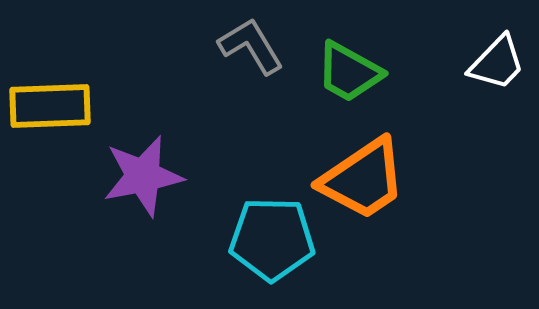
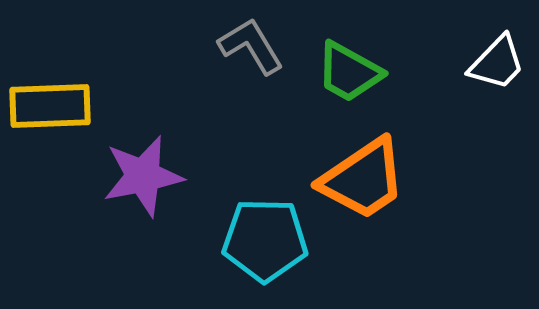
cyan pentagon: moved 7 px left, 1 px down
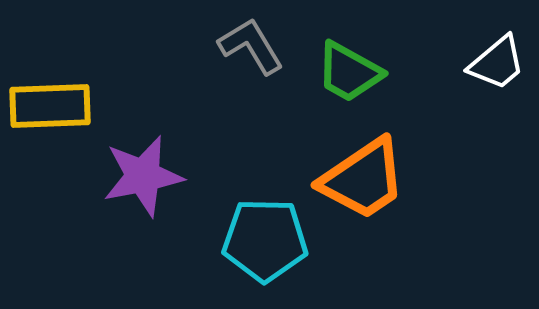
white trapezoid: rotated 6 degrees clockwise
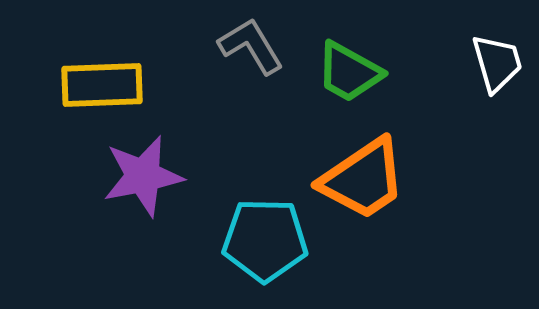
white trapezoid: rotated 66 degrees counterclockwise
yellow rectangle: moved 52 px right, 21 px up
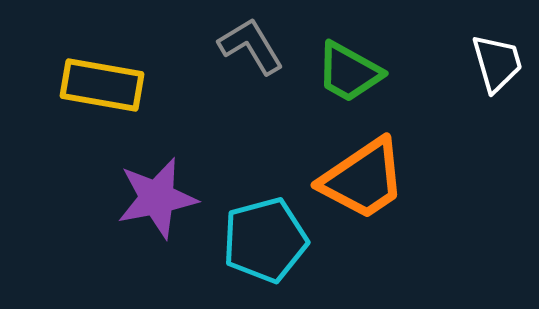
yellow rectangle: rotated 12 degrees clockwise
purple star: moved 14 px right, 22 px down
cyan pentagon: rotated 16 degrees counterclockwise
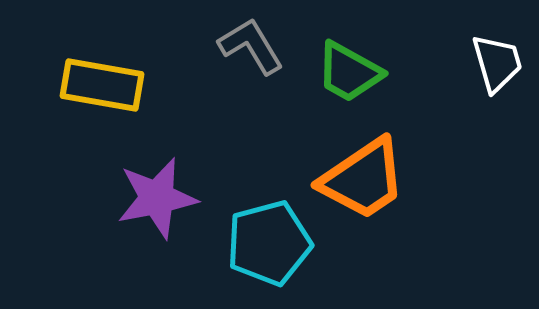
cyan pentagon: moved 4 px right, 3 px down
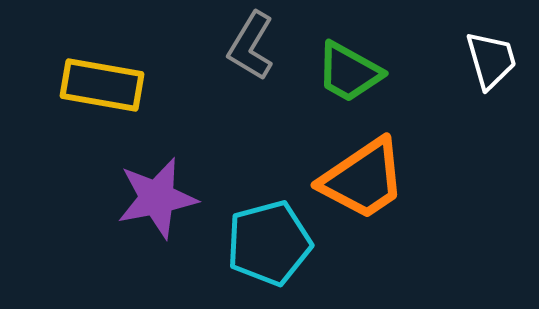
gray L-shape: rotated 118 degrees counterclockwise
white trapezoid: moved 6 px left, 3 px up
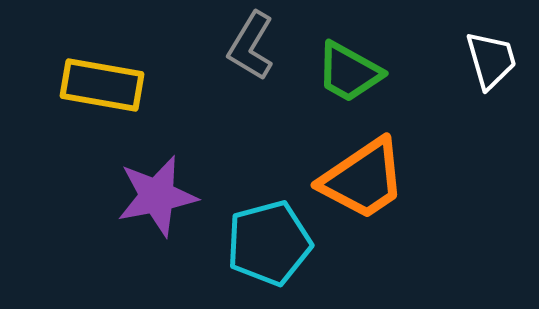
purple star: moved 2 px up
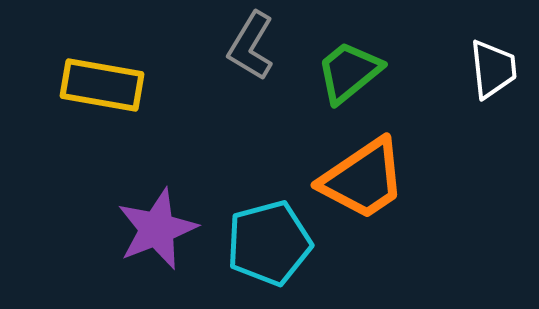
white trapezoid: moved 2 px right, 9 px down; rotated 10 degrees clockwise
green trapezoid: rotated 112 degrees clockwise
purple star: moved 33 px down; rotated 10 degrees counterclockwise
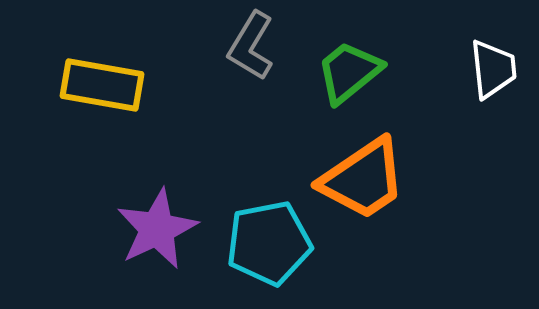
purple star: rotated 4 degrees counterclockwise
cyan pentagon: rotated 4 degrees clockwise
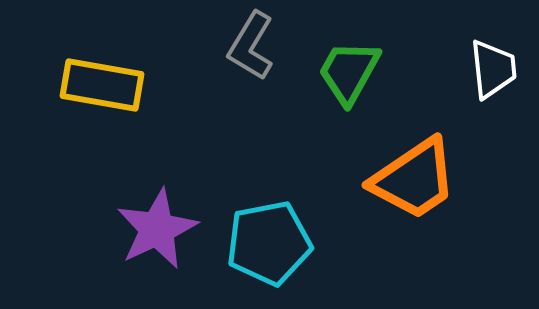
green trapezoid: rotated 22 degrees counterclockwise
orange trapezoid: moved 51 px right
